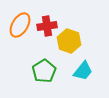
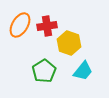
yellow hexagon: moved 2 px down
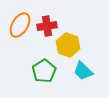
yellow hexagon: moved 1 px left, 2 px down
cyan trapezoid: rotated 95 degrees clockwise
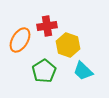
orange ellipse: moved 15 px down
